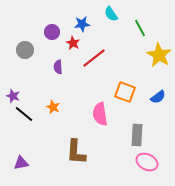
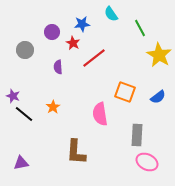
orange star: rotated 16 degrees clockwise
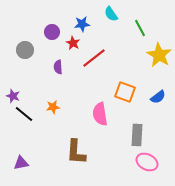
orange star: rotated 24 degrees clockwise
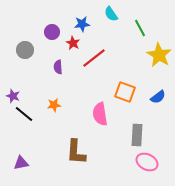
orange star: moved 1 px right, 2 px up
